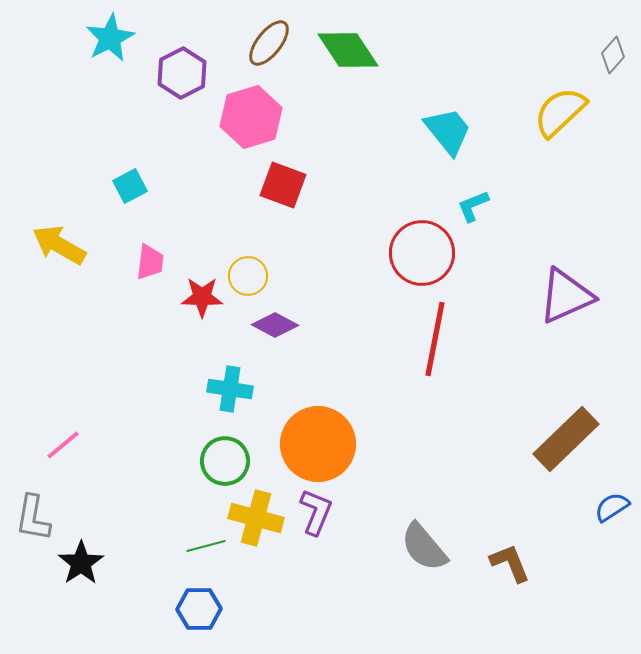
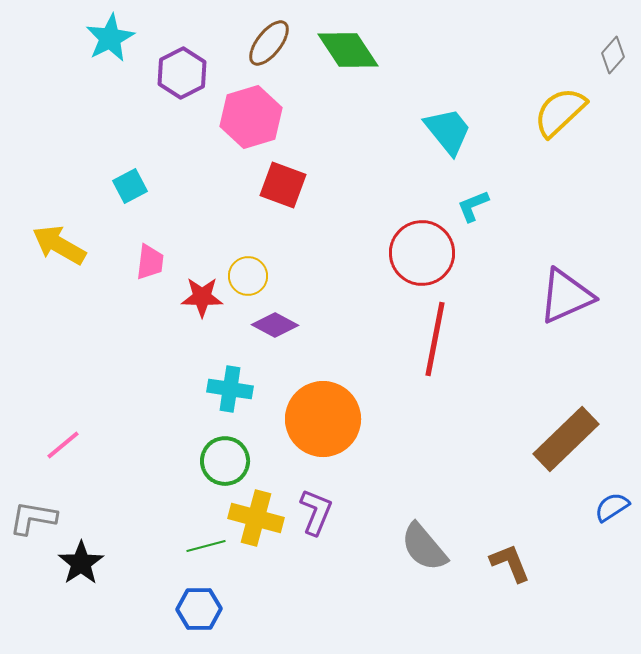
orange circle: moved 5 px right, 25 px up
gray L-shape: rotated 90 degrees clockwise
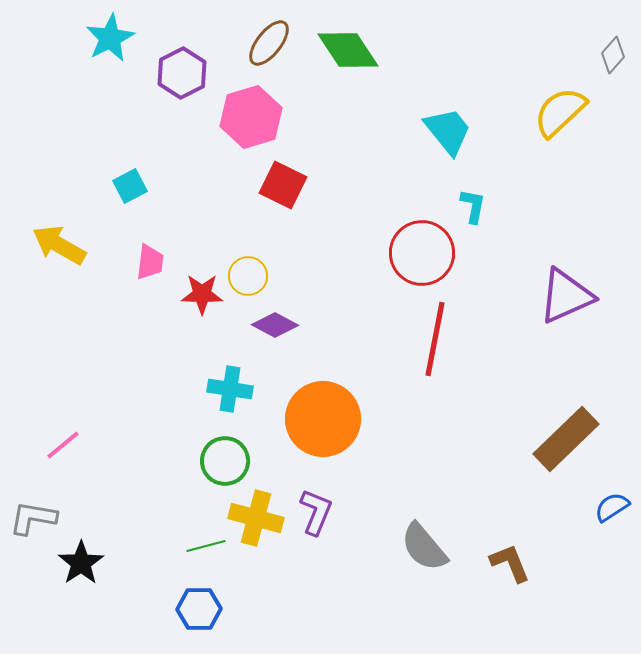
red square: rotated 6 degrees clockwise
cyan L-shape: rotated 123 degrees clockwise
red star: moved 3 px up
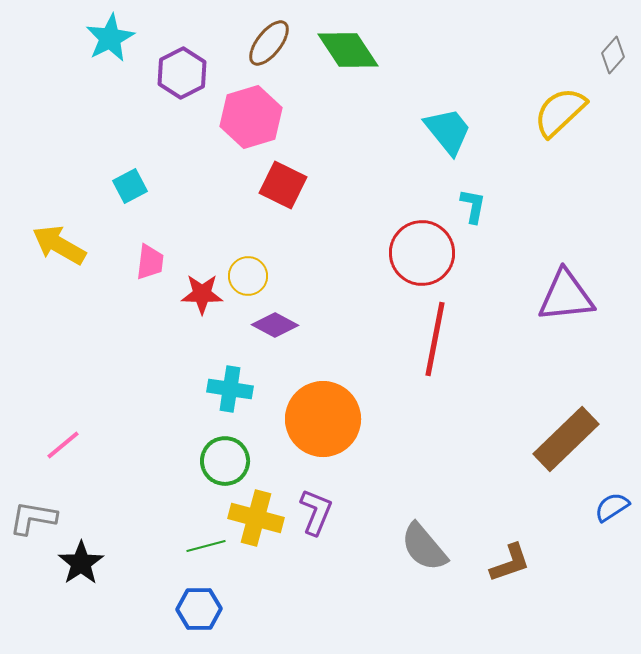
purple triangle: rotated 18 degrees clockwise
brown L-shape: rotated 93 degrees clockwise
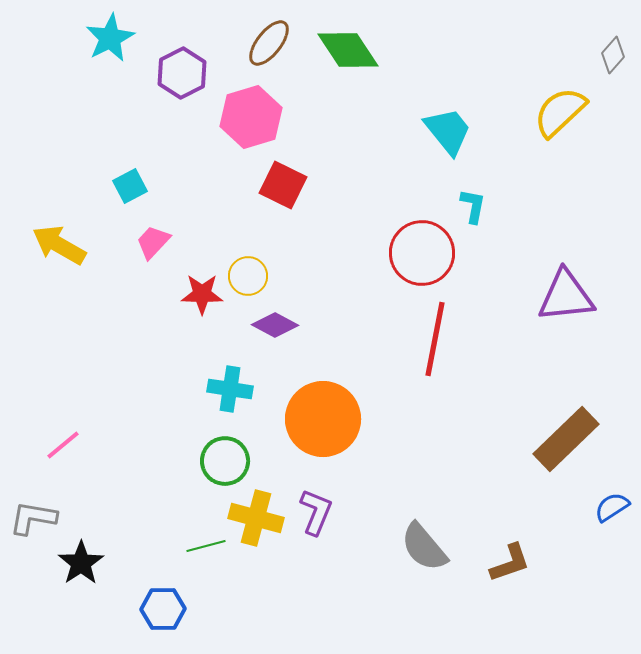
pink trapezoid: moved 3 px right, 20 px up; rotated 144 degrees counterclockwise
blue hexagon: moved 36 px left
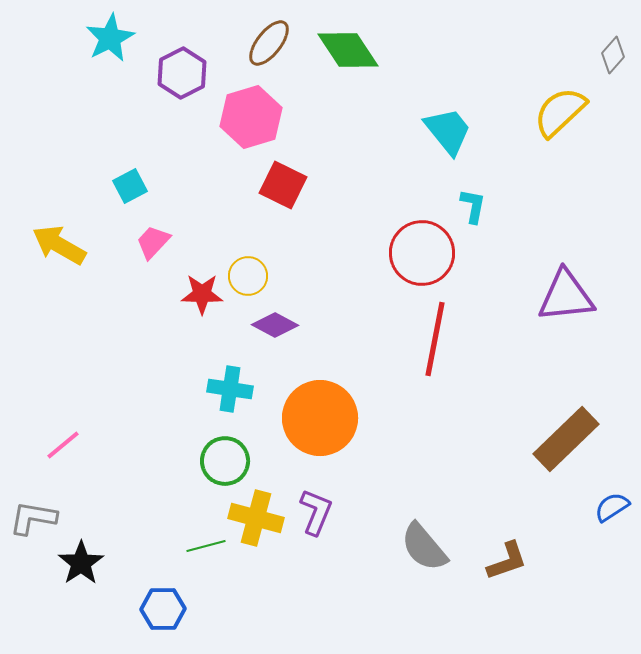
orange circle: moved 3 px left, 1 px up
brown L-shape: moved 3 px left, 2 px up
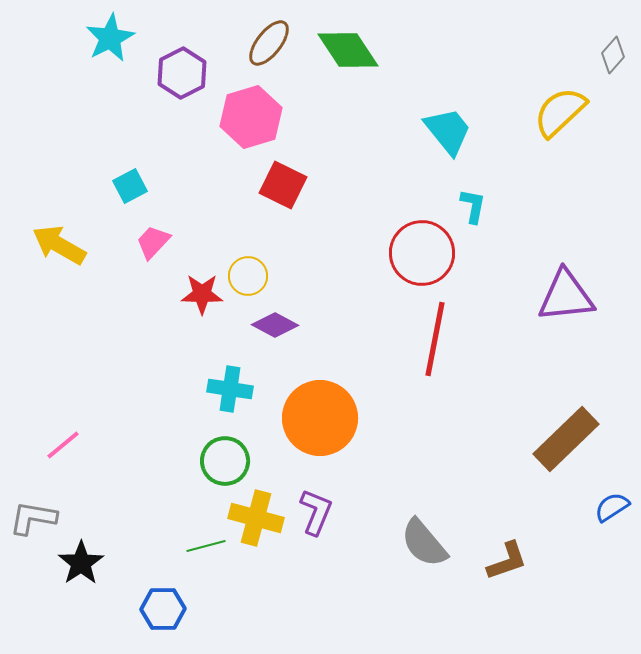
gray semicircle: moved 4 px up
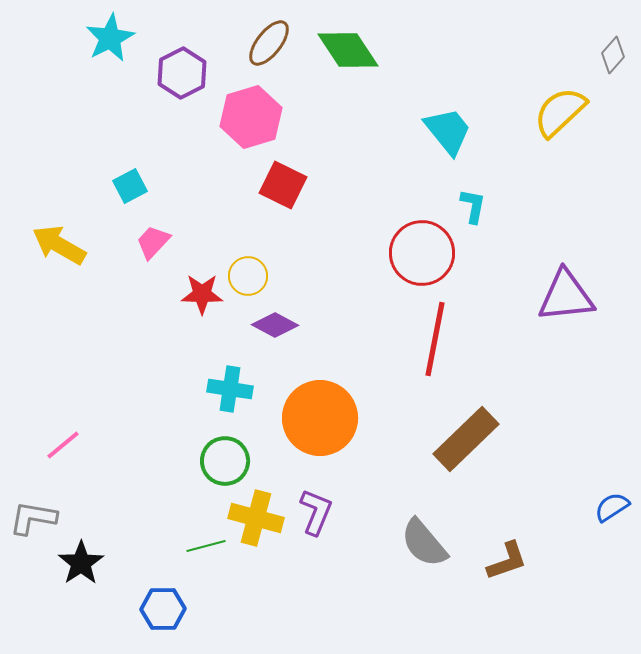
brown rectangle: moved 100 px left
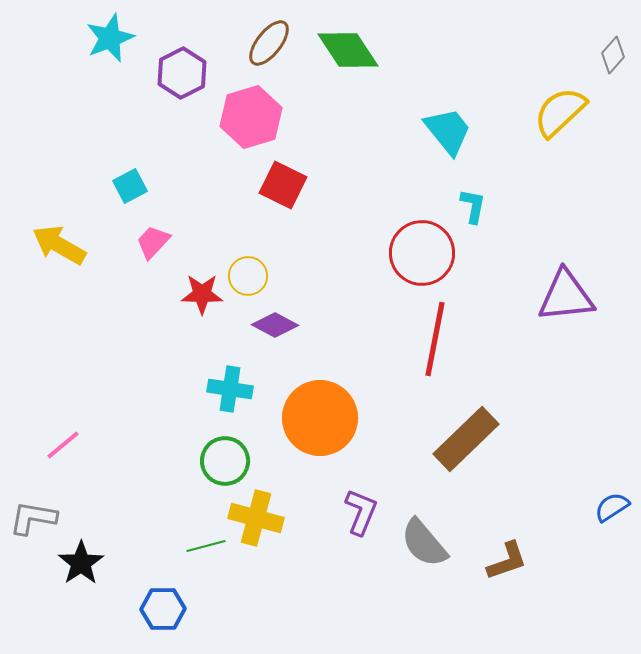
cyan star: rotated 6 degrees clockwise
purple L-shape: moved 45 px right
